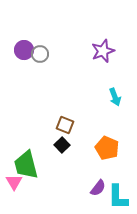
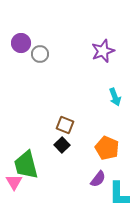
purple circle: moved 3 px left, 7 px up
purple semicircle: moved 9 px up
cyan L-shape: moved 1 px right, 3 px up
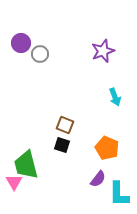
black square: rotated 28 degrees counterclockwise
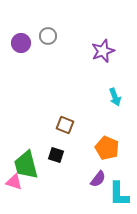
gray circle: moved 8 px right, 18 px up
black square: moved 6 px left, 10 px down
pink triangle: rotated 42 degrees counterclockwise
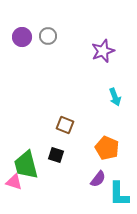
purple circle: moved 1 px right, 6 px up
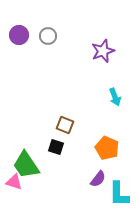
purple circle: moved 3 px left, 2 px up
black square: moved 8 px up
green trapezoid: rotated 20 degrees counterclockwise
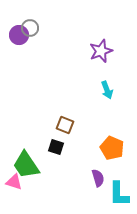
gray circle: moved 18 px left, 8 px up
purple star: moved 2 px left
cyan arrow: moved 8 px left, 7 px up
orange pentagon: moved 5 px right
purple semicircle: moved 1 px up; rotated 54 degrees counterclockwise
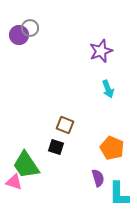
cyan arrow: moved 1 px right, 1 px up
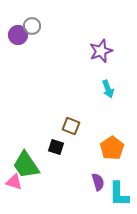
gray circle: moved 2 px right, 2 px up
purple circle: moved 1 px left
brown square: moved 6 px right, 1 px down
orange pentagon: rotated 15 degrees clockwise
purple semicircle: moved 4 px down
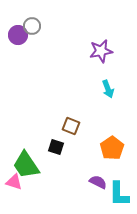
purple star: rotated 10 degrees clockwise
purple semicircle: rotated 48 degrees counterclockwise
